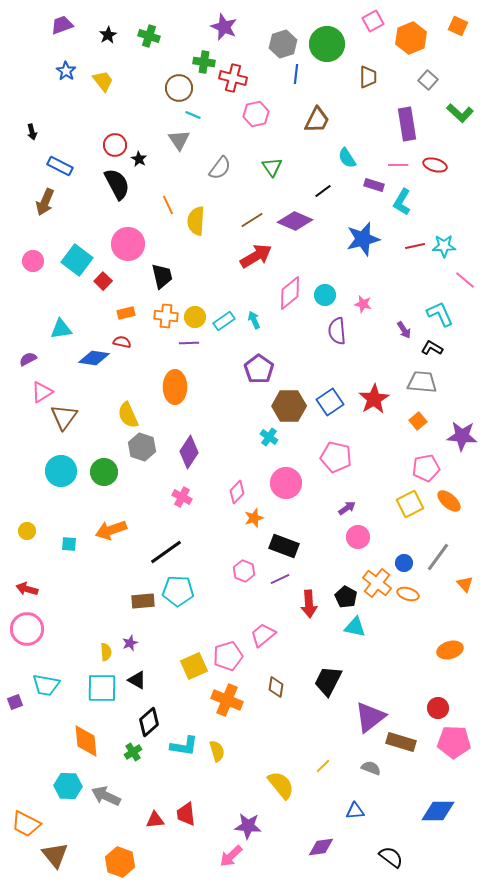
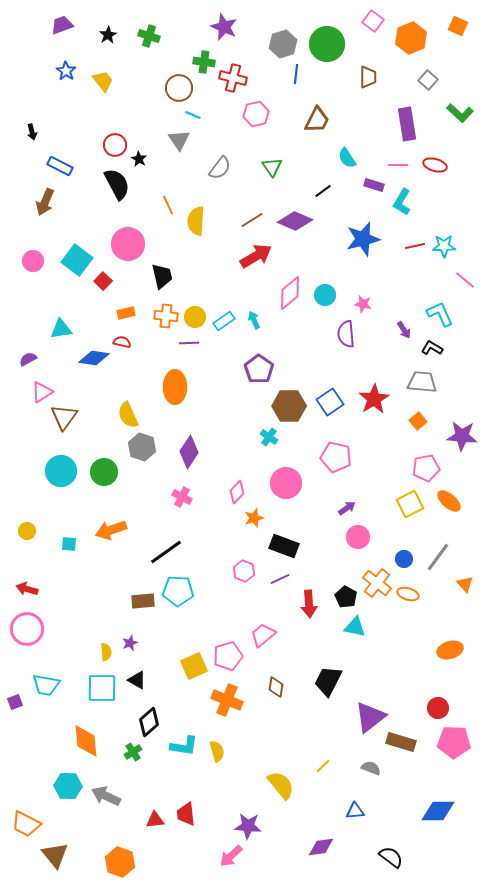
pink square at (373, 21): rotated 25 degrees counterclockwise
purple semicircle at (337, 331): moved 9 px right, 3 px down
blue circle at (404, 563): moved 4 px up
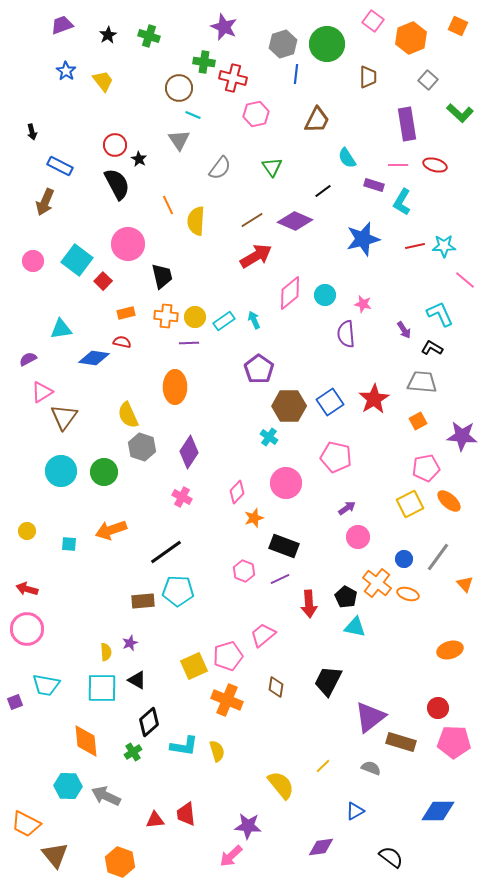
orange square at (418, 421): rotated 12 degrees clockwise
blue triangle at (355, 811): rotated 24 degrees counterclockwise
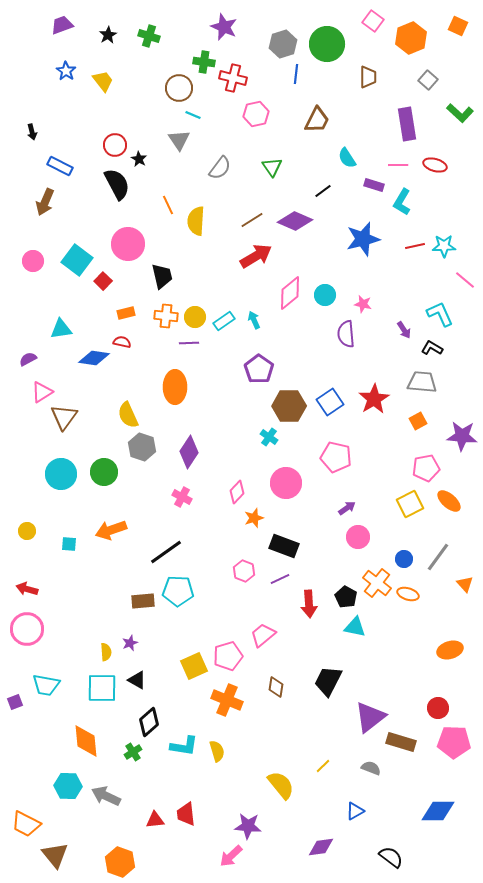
cyan circle at (61, 471): moved 3 px down
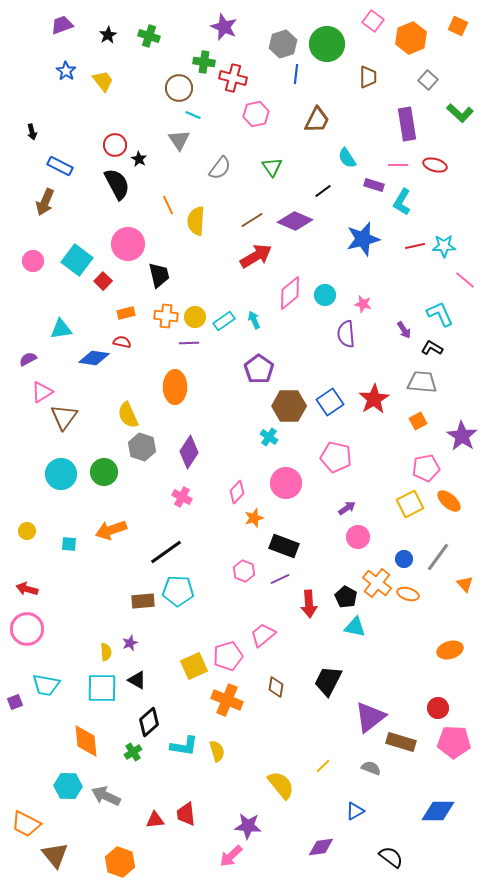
black trapezoid at (162, 276): moved 3 px left, 1 px up
purple star at (462, 436): rotated 28 degrees clockwise
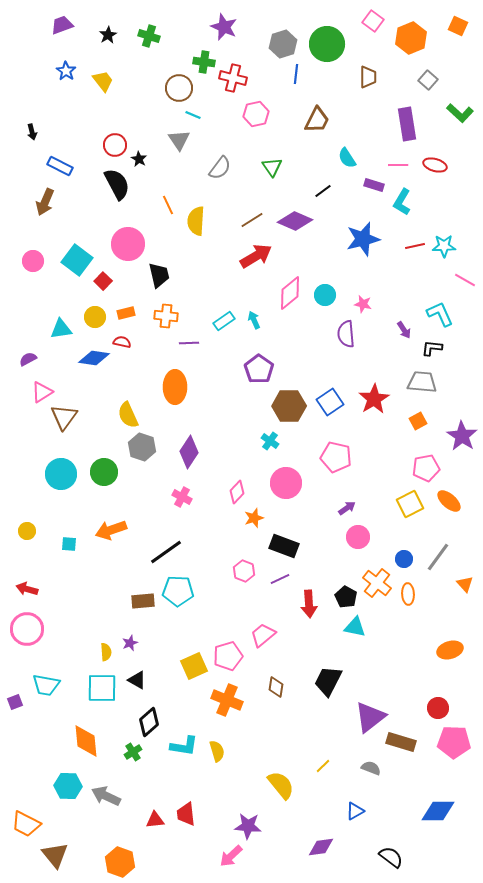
pink line at (465, 280): rotated 10 degrees counterclockwise
yellow circle at (195, 317): moved 100 px left
black L-shape at (432, 348): rotated 25 degrees counterclockwise
cyan cross at (269, 437): moved 1 px right, 4 px down
orange ellipse at (408, 594): rotated 70 degrees clockwise
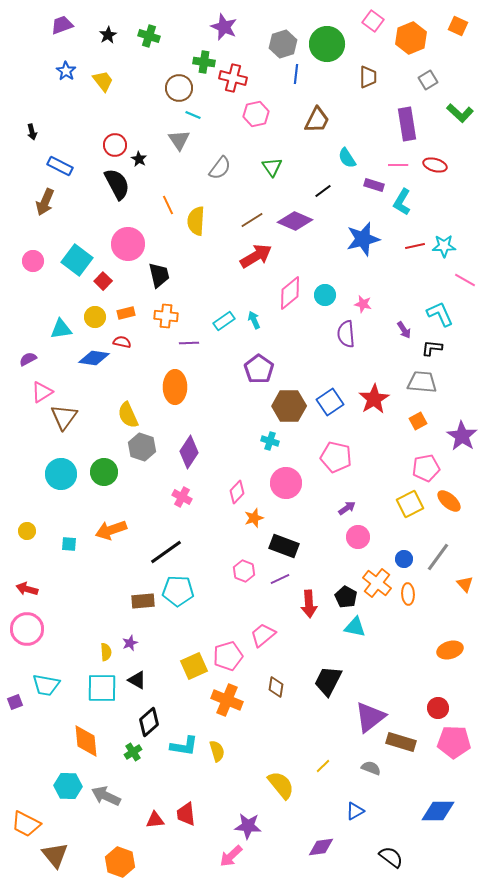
gray square at (428, 80): rotated 18 degrees clockwise
cyan cross at (270, 441): rotated 18 degrees counterclockwise
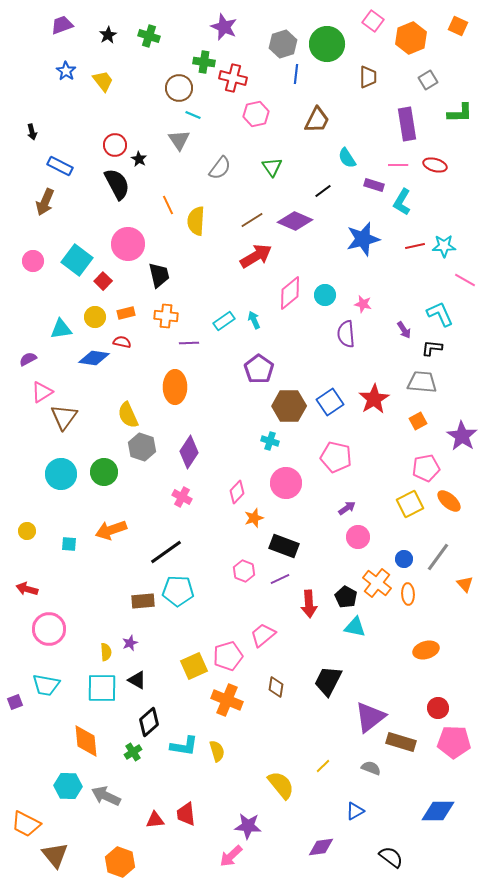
green L-shape at (460, 113): rotated 44 degrees counterclockwise
pink circle at (27, 629): moved 22 px right
orange ellipse at (450, 650): moved 24 px left
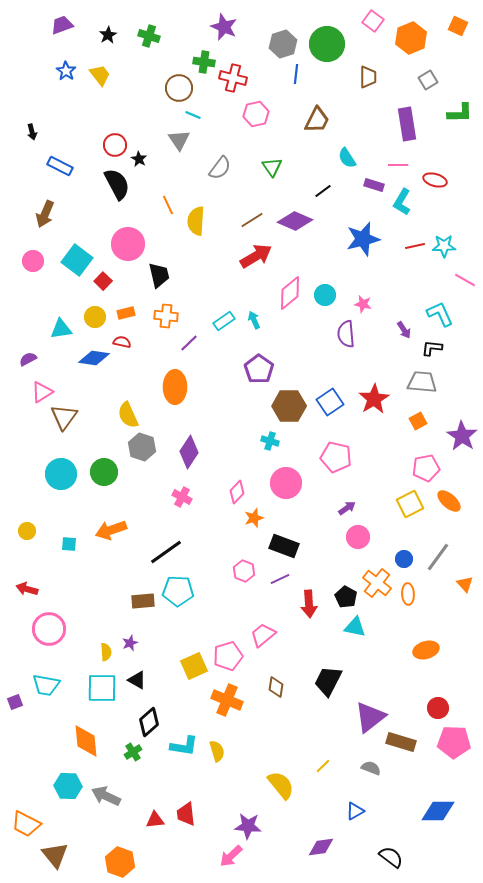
yellow trapezoid at (103, 81): moved 3 px left, 6 px up
red ellipse at (435, 165): moved 15 px down
brown arrow at (45, 202): moved 12 px down
purple line at (189, 343): rotated 42 degrees counterclockwise
